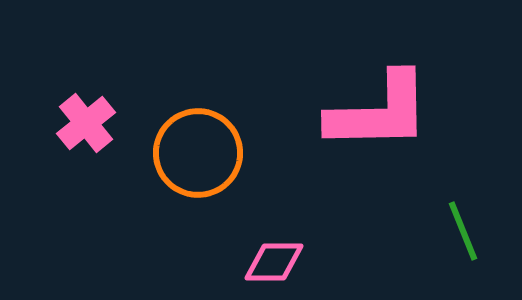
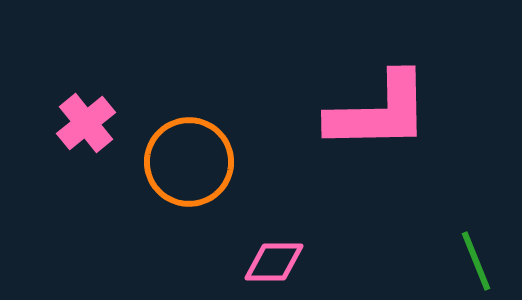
orange circle: moved 9 px left, 9 px down
green line: moved 13 px right, 30 px down
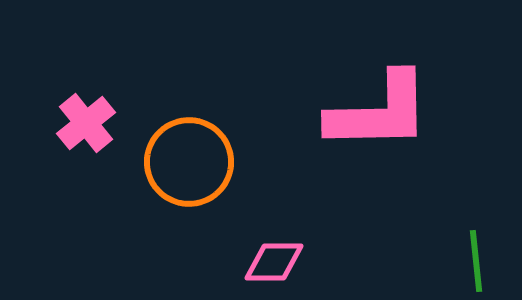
green line: rotated 16 degrees clockwise
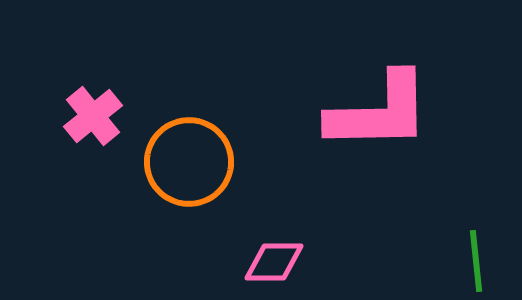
pink cross: moved 7 px right, 7 px up
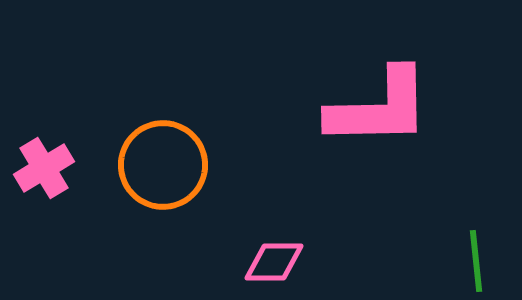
pink L-shape: moved 4 px up
pink cross: moved 49 px left, 52 px down; rotated 8 degrees clockwise
orange circle: moved 26 px left, 3 px down
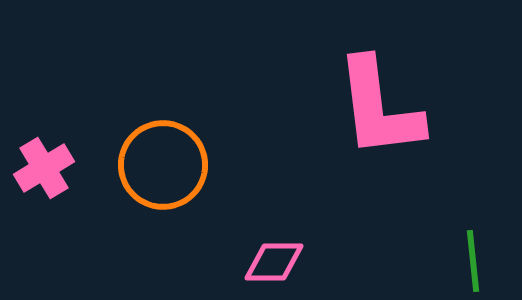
pink L-shape: rotated 84 degrees clockwise
green line: moved 3 px left
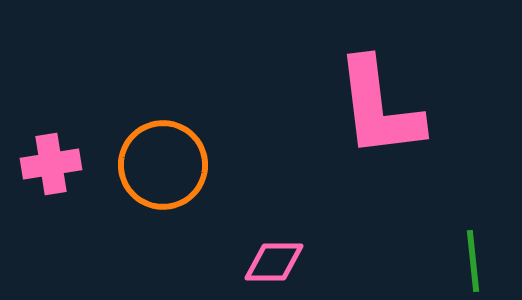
pink cross: moved 7 px right, 4 px up; rotated 22 degrees clockwise
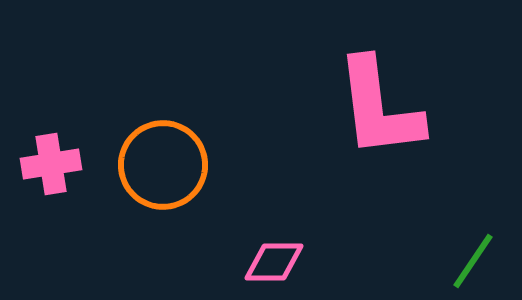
green line: rotated 40 degrees clockwise
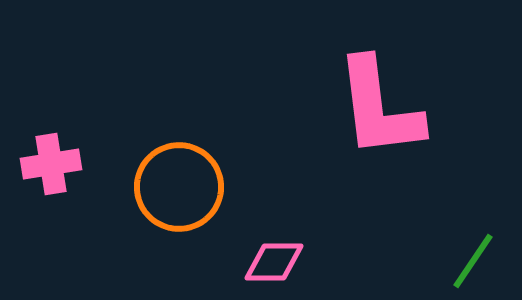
orange circle: moved 16 px right, 22 px down
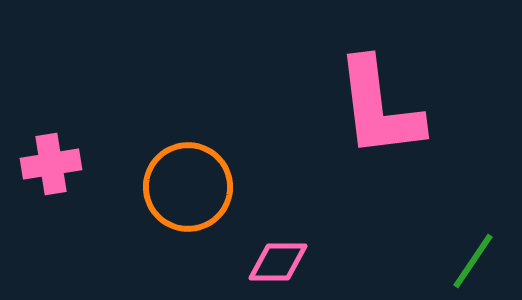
orange circle: moved 9 px right
pink diamond: moved 4 px right
